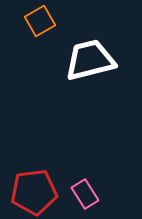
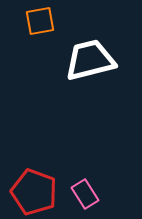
orange square: rotated 20 degrees clockwise
red pentagon: rotated 27 degrees clockwise
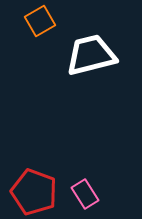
orange square: rotated 20 degrees counterclockwise
white trapezoid: moved 1 px right, 5 px up
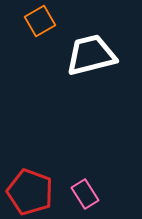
red pentagon: moved 4 px left
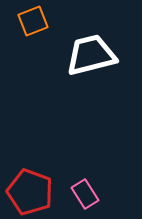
orange square: moved 7 px left; rotated 8 degrees clockwise
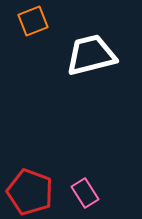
pink rectangle: moved 1 px up
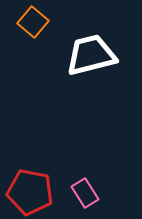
orange square: moved 1 px down; rotated 28 degrees counterclockwise
red pentagon: rotated 9 degrees counterclockwise
